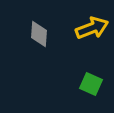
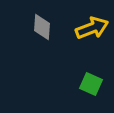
gray diamond: moved 3 px right, 7 px up
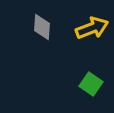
green square: rotated 10 degrees clockwise
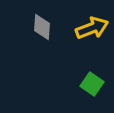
green square: moved 1 px right
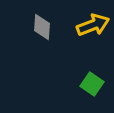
yellow arrow: moved 1 px right, 3 px up
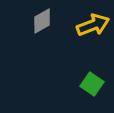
gray diamond: moved 6 px up; rotated 56 degrees clockwise
